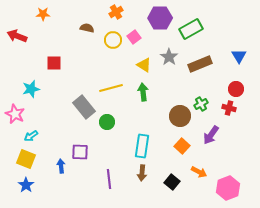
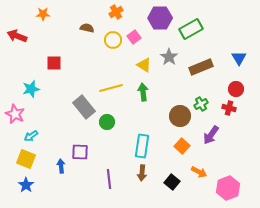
blue triangle: moved 2 px down
brown rectangle: moved 1 px right, 3 px down
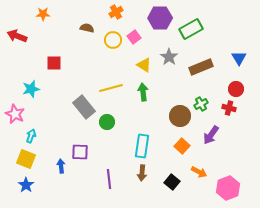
cyan arrow: rotated 144 degrees clockwise
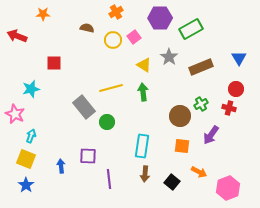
orange square: rotated 35 degrees counterclockwise
purple square: moved 8 px right, 4 px down
brown arrow: moved 3 px right, 1 px down
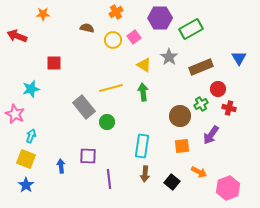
red circle: moved 18 px left
orange square: rotated 14 degrees counterclockwise
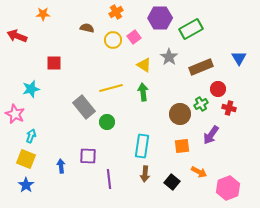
brown circle: moved 2 px up
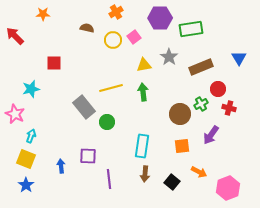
green rectangle: rotated 20 degrees clockwise
red arrow: moved 2 px left; rotated 24 degrees clockwise
yellow triangle: rotated 42 degrees counterclockwise
